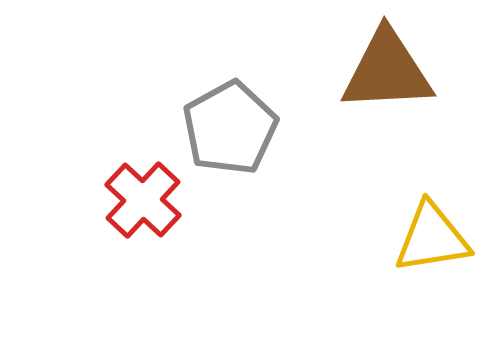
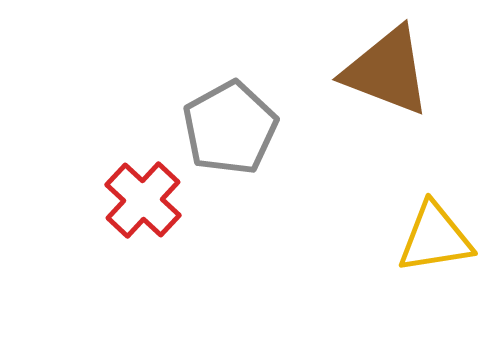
brown triangle: rotated 24 degrees clockwise
yellow triangle: moved 3 px right
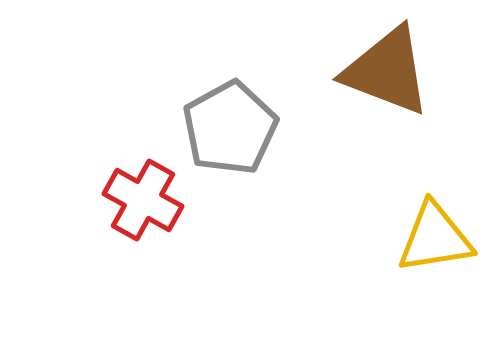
red cross: rotated 14 degrees counterclockwise
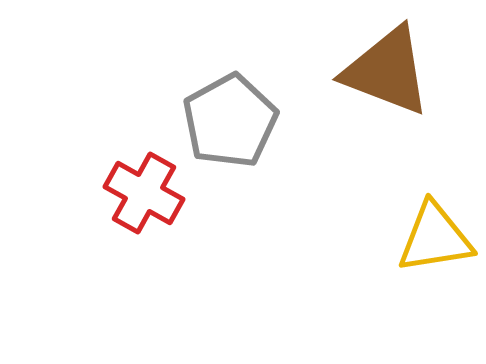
gray pentagon: moved 7 px up
red cross: moved 1 px right, 7 px up
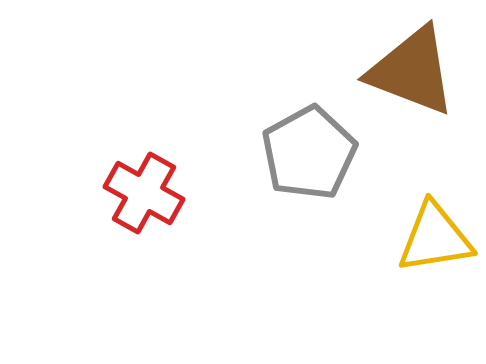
brown triangle: moved 25 px right
gray pentagon: moved 79 px right, 32 px down
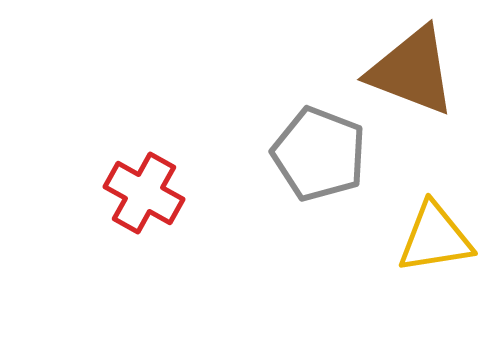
gray pentagon: moved 10 px right, 1 px down; rotated 22 degrees counterclockwise
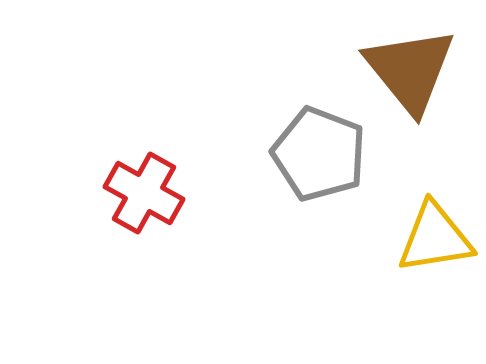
brown triangle: moved 2 px left, 1 px up; rotated 30 degrees clockwise
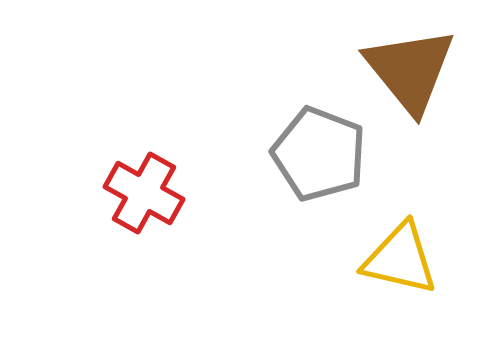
yellow triangle: moved 35 px left, 21 px down; rotated 22 degrees clockwise
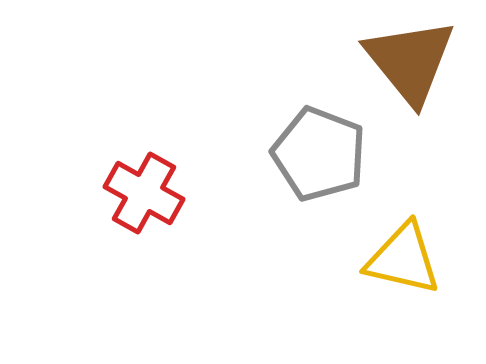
brown triangle: moved 9 px up
yellow triangle: moved 3 px right
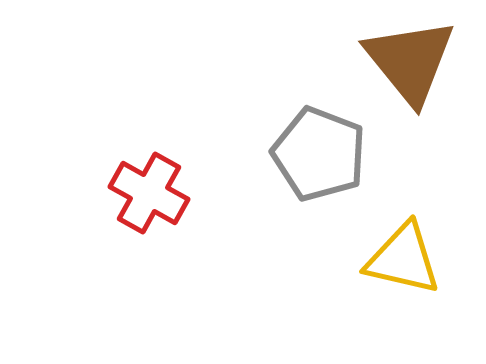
red cross: moved 5 px right
